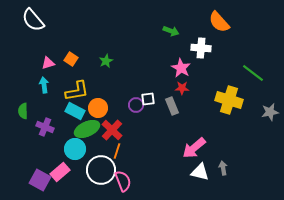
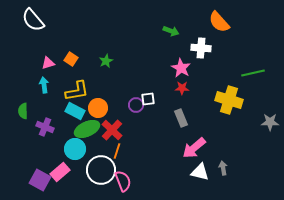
green line: rotated 50 degrees counterclockwise
gray rectangle: moved 9 px right, 12 px down
gray star: moved 10 px down; rotated 12 degrees clockwise
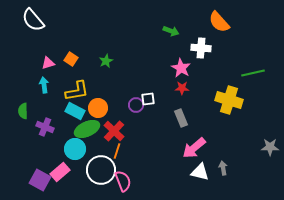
gray star: moved 25 px down
red cross: moved 2 px right, 1 px down
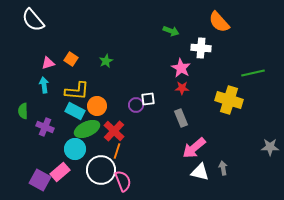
yellow L-shape: rotated 15 degrees clockwise
orange circle: moved 1 px left, 2 px up
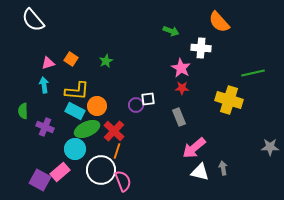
gray rectangle: moved 2 px left, 1 px up
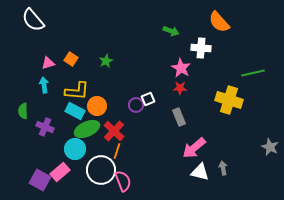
red star: moved 2 px left
white square: rotated 16 degrees counterclockwise
gray star: rotated 24 degrees clockwise
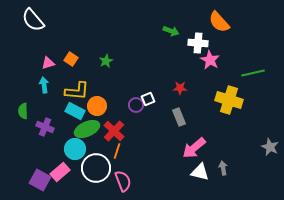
white cross: moved 3 px left, 5 px up
pink star: moved 29 px right, 8 px up
white circle: moved 5 px left, 2 px up
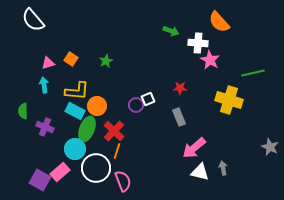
green ellipse: rotated 45 degrees counterclockwise
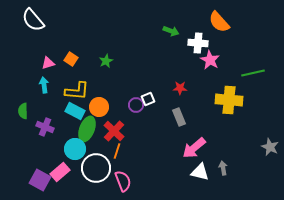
yellow cross: rotated 12 degrees counterclockwise
orange circle: moved 2 px right, 1 px down
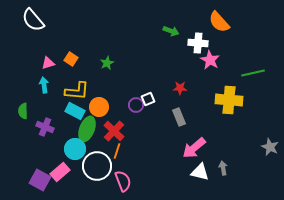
green star: moved 1 px right, 2 px down
white circle: moved 1 px right, 2 px up
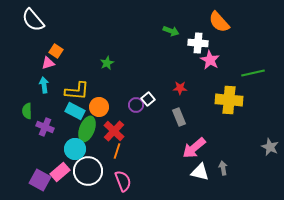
orange square: moved 15 px left, 8 px up
white square: rotated 16 degrees counterclockwise
green semicircle: moved 4 px right
white circle: moved 9 px left, 5 px down
